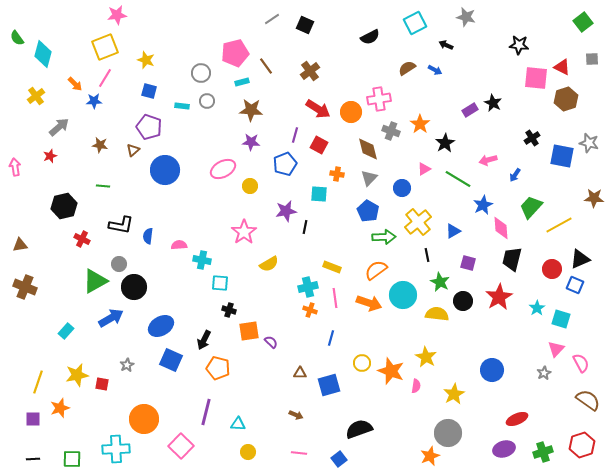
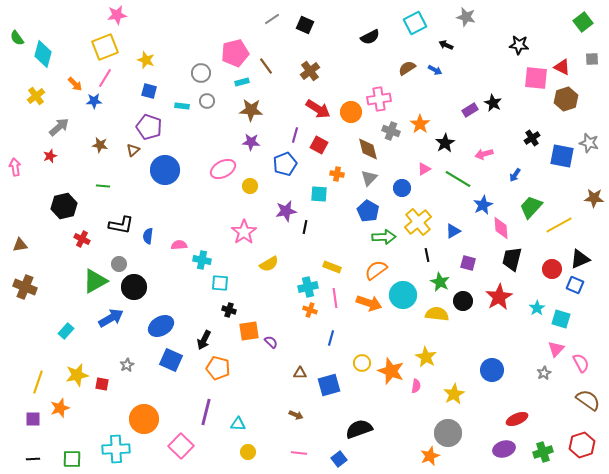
pink arrow at (488, 160): moved 4 px left, 6 px up
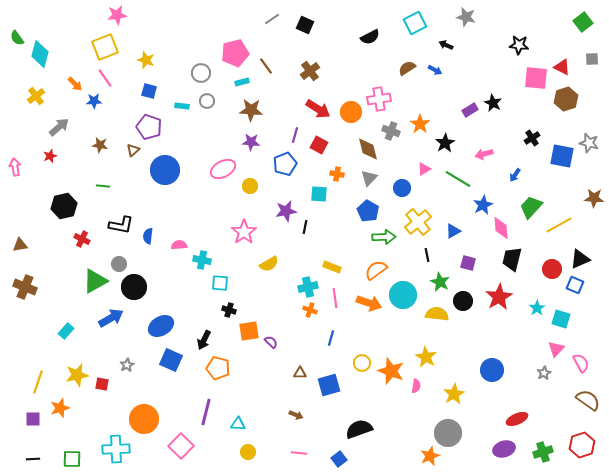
cyan diamond at (43, 54): moved 3 px left
pink line at (105, 78): rotated 66 degrees counterclockwise
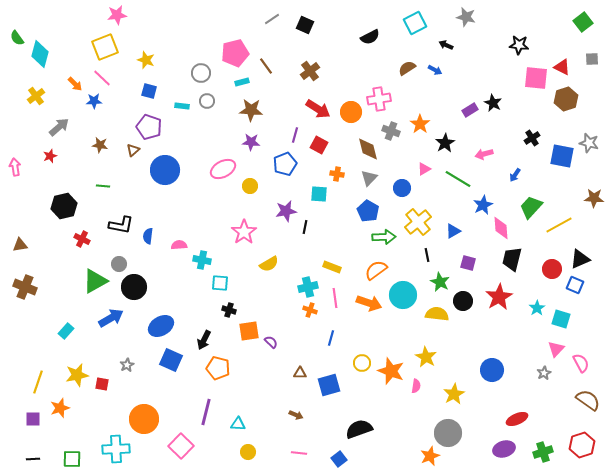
pink line at (105, 78): moved 3 px left; rotated 12 degrees counterclockwise
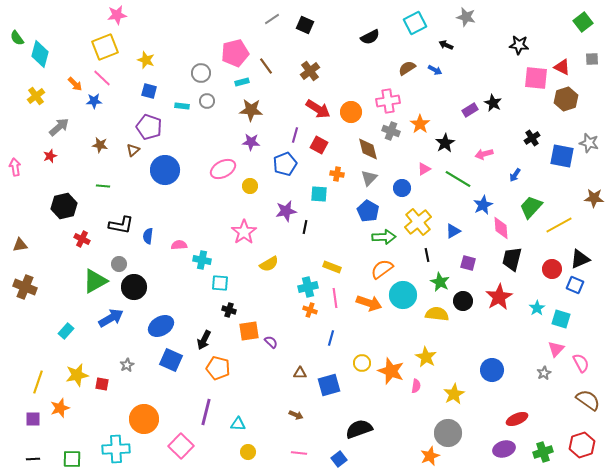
pink cross at (379, 99): moved 9 px right, 2 px down
orange semicircle at (376, 270): moved 6 px right, 1 px up
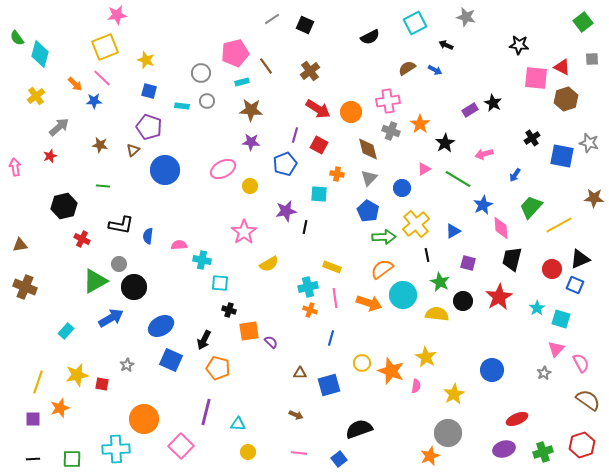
yellow cross at (418, 222): moved 2 px left, 2 px down
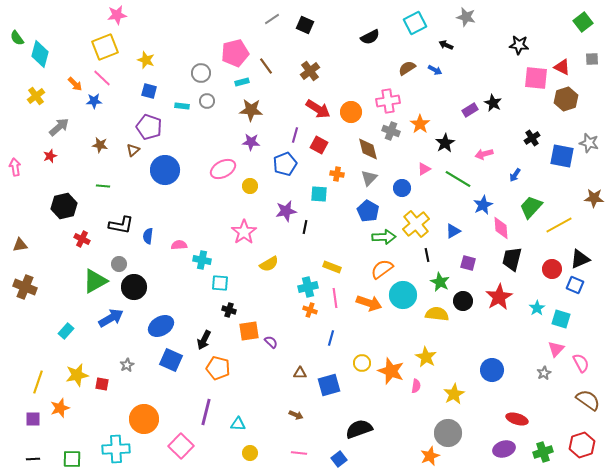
red ellipse at (517, 419): rotated 40 degrees clockwise
yellow circle at (248, 452): moved 2 px right, 1 px down
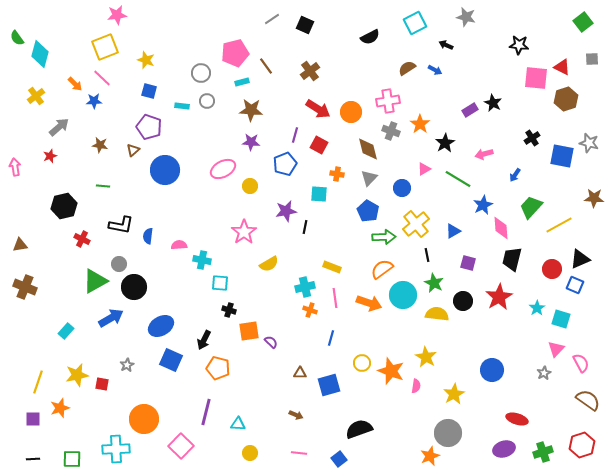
green star at (440, 282): moved 6 px left, 1 px down
cyan cross at (308, 287): moved 3 px left
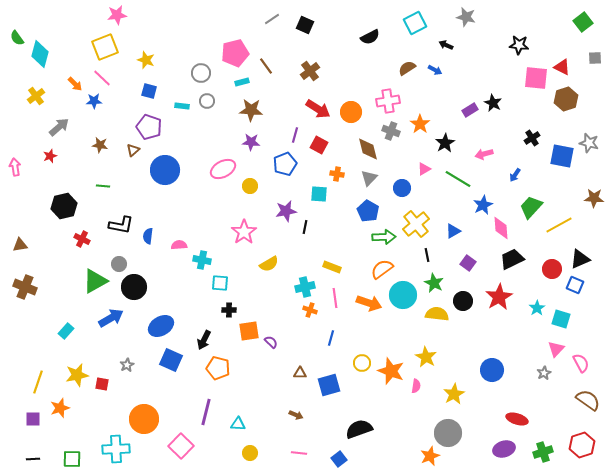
gray square at (592, 59): moved 3 px right, 1 px up
black trapezoid at (512, 259): rotated 50 degrees clockwise
purple square at (468, 263): rotated 21 degrees clockwise
black cross at (229, 310): rotated 16 degrees counterclockwise
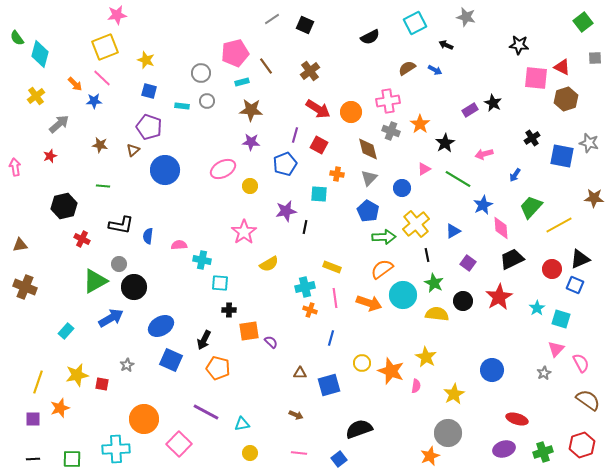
gray arrow at (59, 127): moved 3 px up
purple line at (206, 412): rotated 76 degrees counterclockwise
cyan triangle at (238, 424): moved 4 px right; rotated 14 degrees counterclockwise
pink square at (181, 446): moved 2 px left, 2 px up
